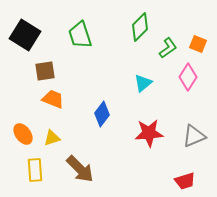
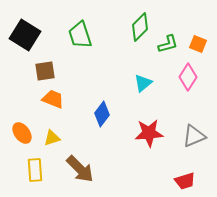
green L-shape: moved 4 px up; rotated 20 degrees clockwise
orange ellipse: moved 1 px left, 1 px up
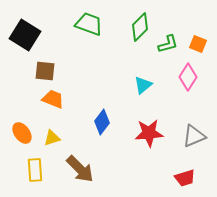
green trapezoid: moved 9 px right, 11 px up; rotated 128 degrees clockwise
brown square: rotated 15 degrees clockwise
cyan triangle: moved 2 px down
blue diamond: moved 8 px down
red trapezoid: moved 3 px up
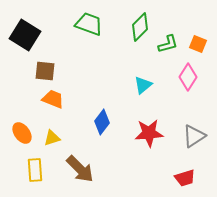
gray triangle: rotated 10 degrees counterclockwise
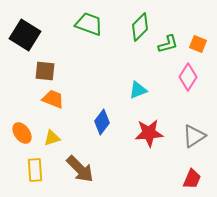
cyan triangle: moved 5 px left, 5 px down; rotated 18 degrees clockwise
red trapezoid: moved 7 px right, 1 px down; rotated 50 degrees counterclockwise
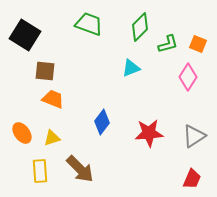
cyan triangle: moved 7 px left, 22 px up
yellow rectangle: moved 5 px right, 1 px down
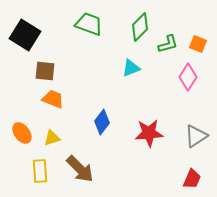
gray triangle: moved 2 px right
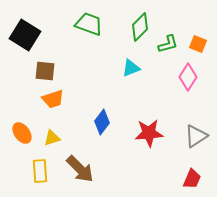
orange trapezoid: rotated 140 degrees clockwise
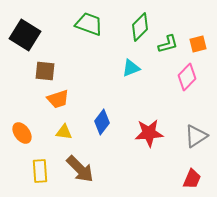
orange square: rotated 36 degrees counterclockwise
pink diamond: moved 1 px left; rotated 12 degrees clockwise
orange trapezoid: moved 5 px right
yellow triangle: moved 12 px right, 6 px up; rotated 24 degrees clockwise
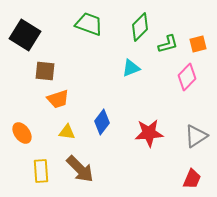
yellow triangle: moved 3 px right
yellow rectangle: moved 1 px right
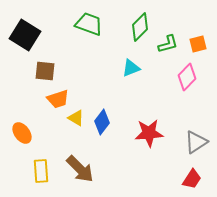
yellow triangle: moved 9 px right, 14 px up; rotated 24 degrees clockwise
gray triangle: moved 6 px down
red trapezoid: rotated 10 degrees clockwise
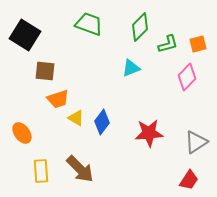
red trapezoid: moved 3 px left, 1 px down
